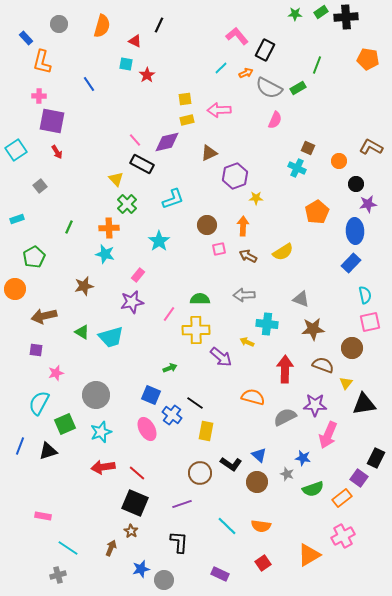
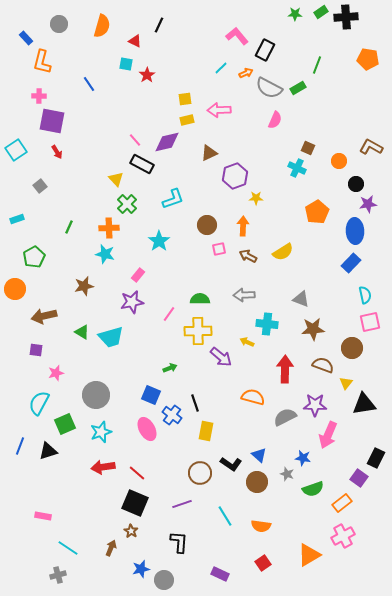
yellow cross at (196, 330): moved 2 px right, 1 px down
black line at (195, 403): rotated 36 degrees clockwise
orange rectangle at (342, 498): moved 5 px down
cyan line at (227, 526): moved 2 px left, 10 px up; rotated 15 degrees clockwise
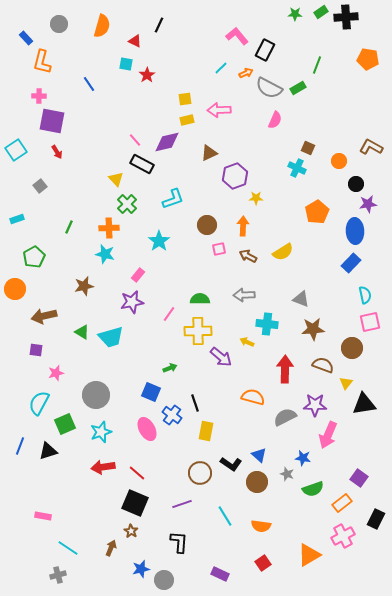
blue square at (151, 395): moved 3 px up
black rectangle at (376, 458): moved 61 px down
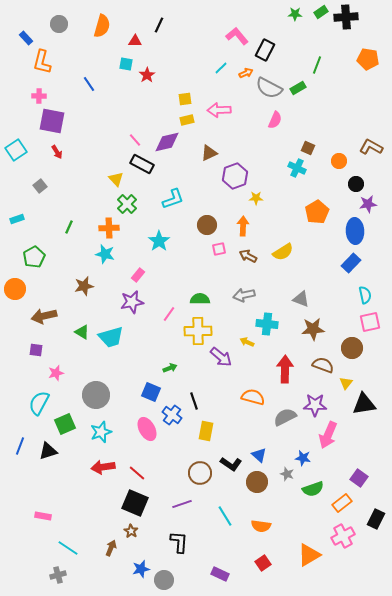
red triangle at (135, 41): rotated 24 degrees counterclockwise
gray arrow at (244, 295): rotated 10 degrees counterclockwise
black line at (195, 403): moved 1 px left, 2 px up
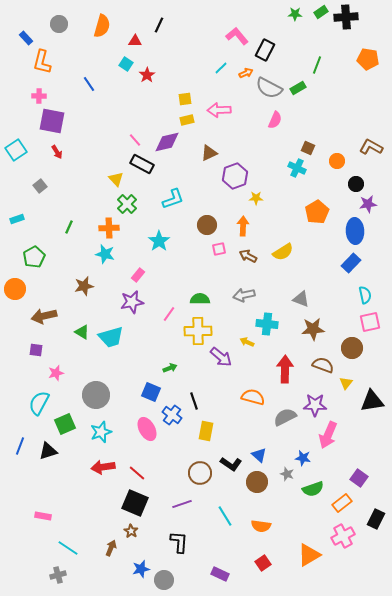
cyan square at (126, 64): rotated 24 degrees clockwise
orange circle at (339, 161): moved 2 px left
black triangle at (364, 404): moved 8 px right, 3 px up
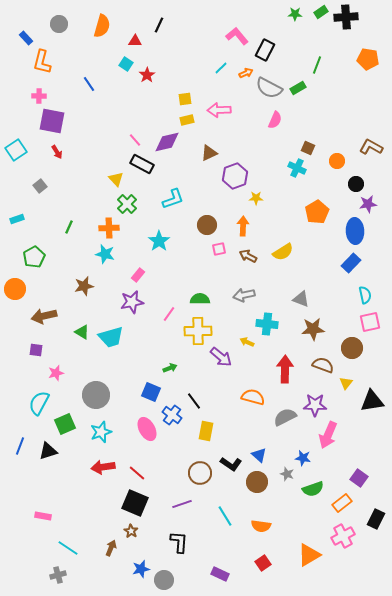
black line at (194, 401): rotated 18 degrees counterclockwise
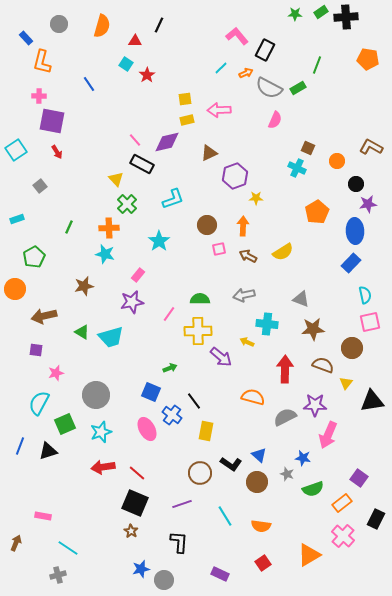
pink cross at (343, 536): rotated 20 degrees counterclockwise
brown arrow at (111, 548): moved 95 px left, 5 px up
